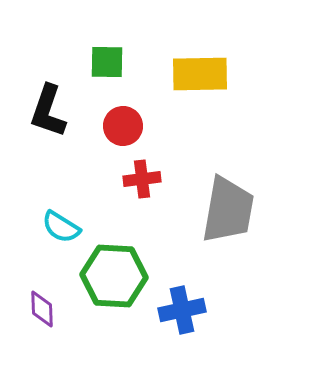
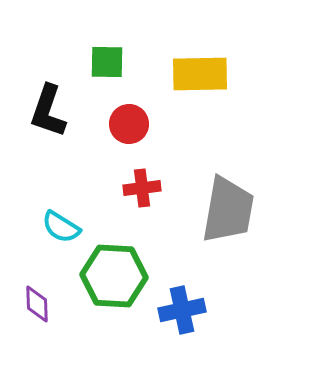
red circle: moved 6 px right, 2 px up
red cross: moved 9 px down
purple diamond: moved 5 px left, 5 px up
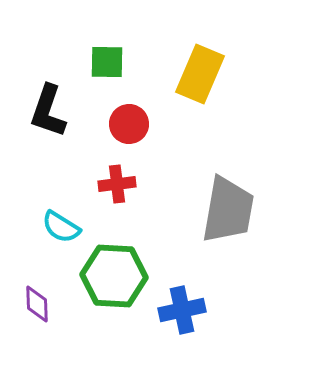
yellow rectangle: rotated 66 degrees counterclockwise
red cross: moved 25 px left, 4 px up
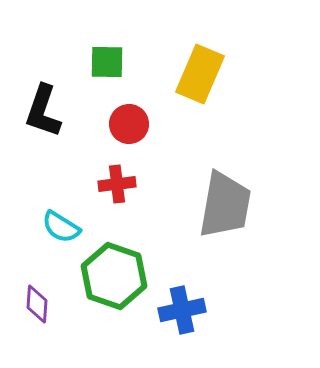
black L-shape: moved 5 px left
gray trapezoid: moved 3 px left, 5 px up
green hexagon: rotated 16 degrees clockwise
purple diamond: rotated 6 degrees clockwise
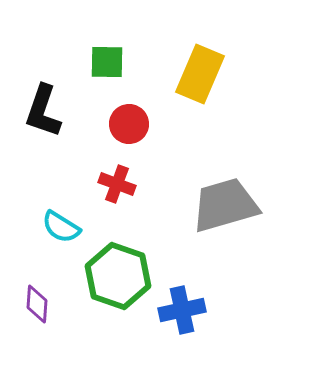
red cross: rotated 27 degrees clockwise
gray trapezoid: rotated 116 degrees counterclockwise
green hexagon: moved 4 px right
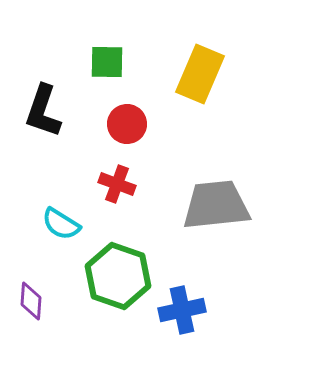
red circle: moved 2 px left
gray trapezoid: moved 9 px left; rotated 10 degrees clockwise
cyan semicircle: moved 3 px up
purple diamond: moved 6 px left, 3 px up
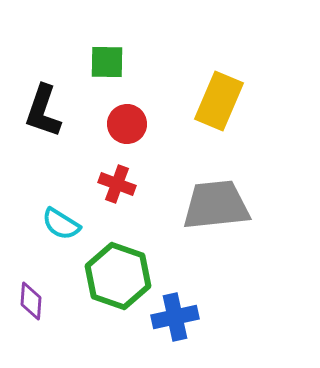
yellow rectangle: moved 19 px right, 27 px down
blue cross: moved 7 px left, 7 px down
